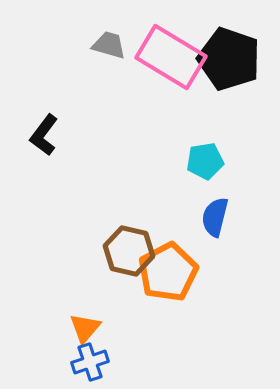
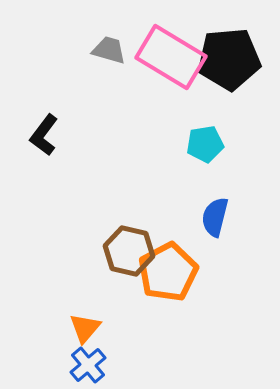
gray trapezoid: moved 5 px down
black pentagon: rotated 24 degrees counterclockwise
cyan pentagon: moved 17 px up
blue cross: moved 2 px left, 3 px down; rotated 21 degrees counterclockwise
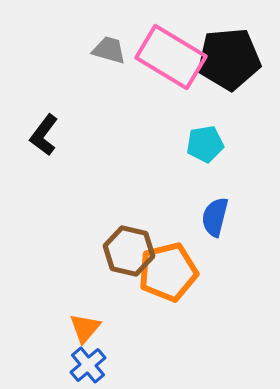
orange pentagon: rotated 14 degrees clockwise
